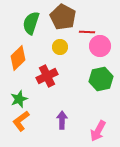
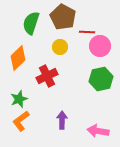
pink arrow: rotated 70 degrees clockwise
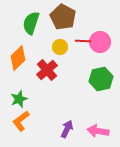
red line: moved 4 px left, 9 px down
pink circle: moved 4 px up
red cross: moved 6 px up; rotated 15 degrees counterclockwise
purple arrow: moved 5 px right, 9 px down; rotated 24 degrees clockwise
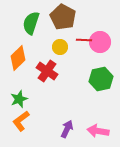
red line: moved 1 px right, 1 px up
red cross: moved 1 px down; rotated 15 degrees counterclockwise
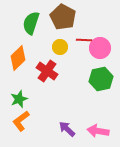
pink circle: moved 6 px down
purple arrow: rotated 72 degrees counterclockwise
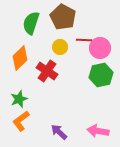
orange diamond: moved 2 px right
green hexagon: moved 4 px up
purple arrow: moved 8 px left, 3 px down
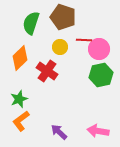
brown pentagon: rotated 10 degrees counterclockwise
pink circle: moved 1 px left, 1 px down
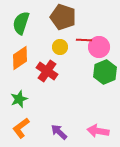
green semicircle: moved 10 px left
pink circle: moved 2 px up
orange diamond: rotated 10 degrees clockwise
green hexagon: moved 4 px right, 3 px up; rotated 10 degrees counterclockwise
orange L-shape: moved 7 px down
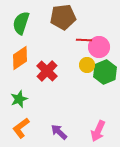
brown pentagon: rotated 25 degrees counterclockwise
yellow circle: moved 27 px right, 18 px down
red cross: rotated 10 degrees clockwise
pink arrow: rotated 75 degrees counterclockwise
